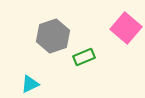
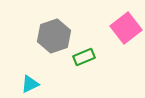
pink square: rotated 12 degrees clockwise
gray hexagon: moved 1 px right
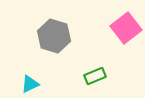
gray hexagon: rotated 24 degrees counterclockwise
green rectangle: moved 11 px right, 19 px down
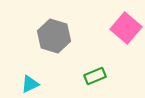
pink square: rotated 12 degrees counterclockwise
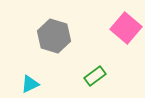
green rectangle: rotated 15 degrees counterclockwise
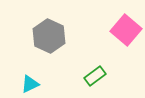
pink square: moved 2 px down
gray hexagon: moved 5 px left; rotated 8 degrees clockwise
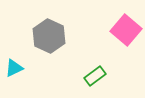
cyan triangle: moved 16 px left, 16 px up
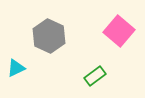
pink square: moved 7 px left, 1 px down
cyan triangle: moved 2 px right
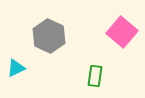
pink square: moved 3 px right, 1 px down
green rectangle: rotated 45 degrees counterclockwise
